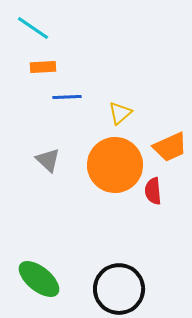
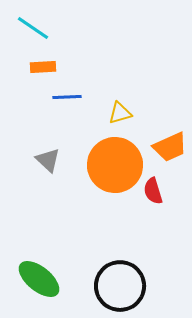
yellow triangle: rotated 25 degrees clockwise
red semicircle: rotated 12 degrees counterclockwise
black circle: moved 1 px right, 3 px up
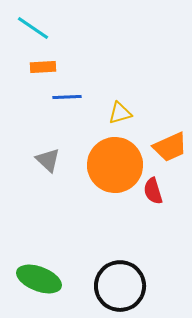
green ellipse: rotated 18 degrees counterclockwise
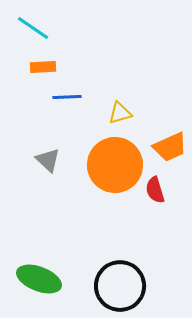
red semicircle: moved 2 px right, 1 px up
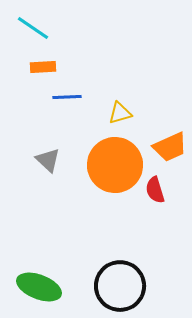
green ellipse: moved 8 px down
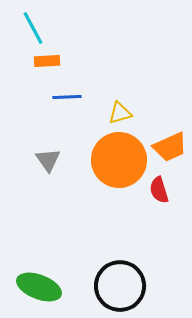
cyan line: rotated 28 degrees clockwise
orange rectangle: moved 4 px right, 6 px up
gray triangle: rotated 12 degrees clockwise
orange circle: moved 4 px right, 5 px up
red semicircle: moved 4 px right
